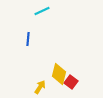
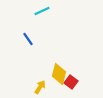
blue line: rotated 40 degrees counterclockwise
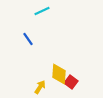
yellow diamond: rotated 10 degrees counterclockwise
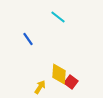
cyan line: moved 16 px right, 6 px down; rotated 63 degrees clockwise
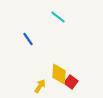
yellow arrow: moved 1 px up
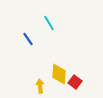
cyan line: moved 9 px left, 6 px down; rotated 21 degrees clockwise
red square: moved 4 px right
yellow arrow: rotated 40 degrees counterclockwise
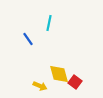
cyan line: rotated 42 degrees clockwise
yellow diamond: rotated 20 degrees counterclockwise
yellow arrow: rotated 120 degrees clockwise
